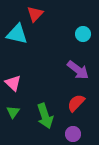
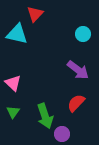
purple circle: moved 11 px left
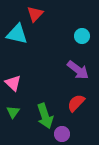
cyan circle: moved 1 px left, 2 px down
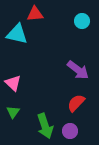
red triangle: rotated 42 degrees clockwise
cyan circle: moved 15 px up
green arrow: moved 10 px down
purple circle: moved 8 px right, 3 px up
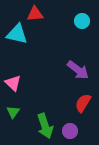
red semicircle: moved 7 px right; rotated 12 degrees counterclockwise
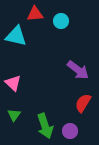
cyan circle: moved 21 px left
cyan triangle: moved 1 px left, 2 px down
green triangle: moved 1 px right, 3 px down
